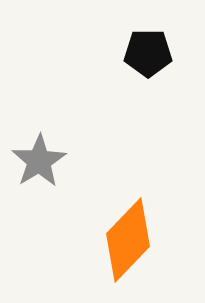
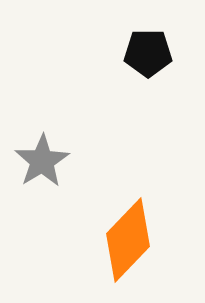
gray star: moved 3 px right
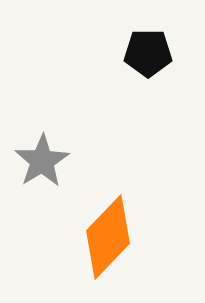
orange diamond: moved 20 px left, 3 px up
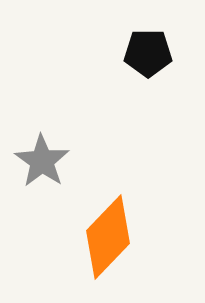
gray star: rotated 6 degrees counterclockwise
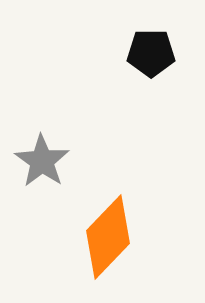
black pentagon: moved 3 px right
